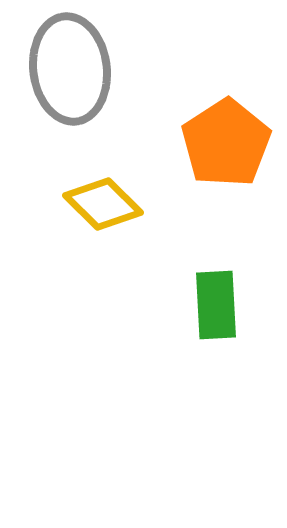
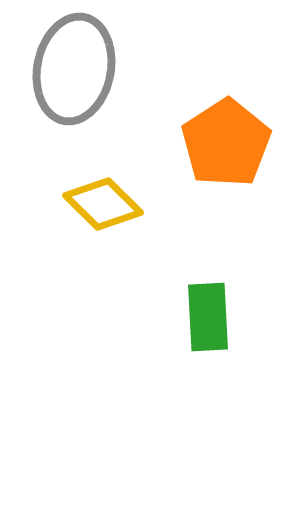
gray ellipse: moved 4 px right; rotated 18 degrees clockwise
green rectangle: moved 8 px left, 12 px down
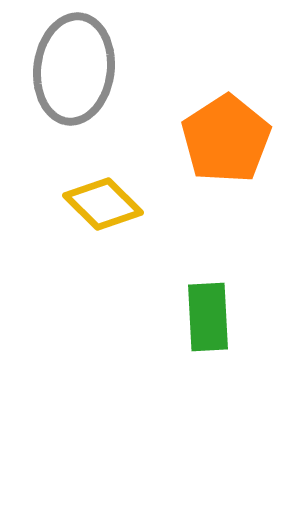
gray ellipse: rotated 4 degrees counterclockwise
orange pentagon: moved 4 px up
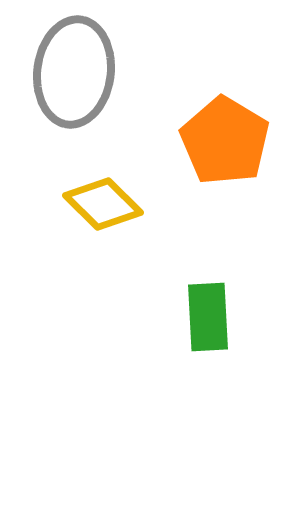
gray ellipse: moved 3 px down
orange pentagon: moved 1 px left, 2 px down; rotated 8 degrees counterclockwise
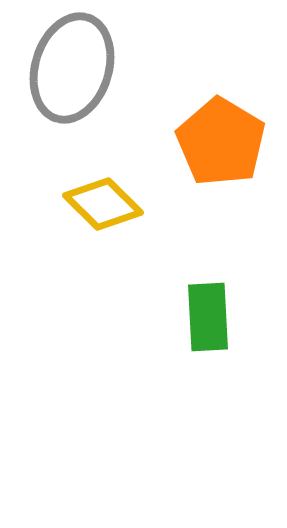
gray ellipse: moved 2 px left, 4 px up; rotated 10 degrees clockwise
orange pentagon: moved 4 px left, 1 px down
